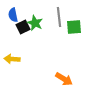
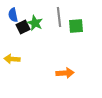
green square: moved 2 px right, 1 px up
orange arrow: moved 1 px right, 6 px up; rotated 36 degrees counterclockwise
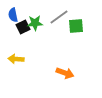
gray line: rotated 60 degrees clockwise
green star: rotated 28 degrees counterclockwise
yellow arrow: moved 4 px right
orange arrow: rotated 24 degrees clockwise
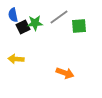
green square: moved 3 px right
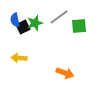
blue semicircle: moved 2 px right, 5 px down
green star: rotated 14 degrees counterclockwise
yellow arrow: moved 3 px right, 1 px up
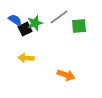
blue semicircle: rotated 136 degrees clockwise
black square: moved 2 px right, 2 px down
yellow arrow: moved 7 px right
orange arrow: moved 1 px right, 2 px down
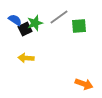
orange arrow: moved 18 px right, 9 px down
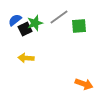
blue semicircle: rotated 72 degrees counterclockwise
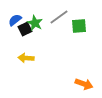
green star: rotated 28 degrees counterclockwise
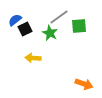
green star: moved 15 px right, 10 px down
yellow arrow: moved 7 px right
